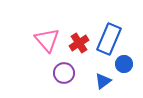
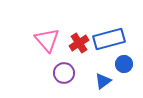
blue rectangle: rotated 52 degrees clockwise
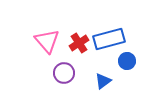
pink triangle: moved 1 px down
blue circle: moved 3 px right, 3 px up
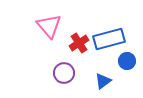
pink triangle: moved 2 px right, 15 px up
